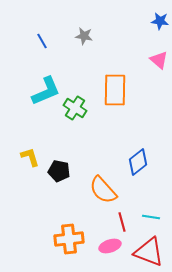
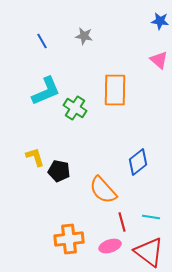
yellow L-shape: moved 5 px right
red triangle: rotated 16 degrees clockwise
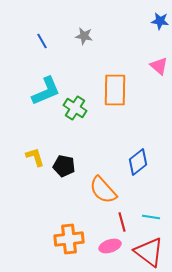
pink triangle: moved 6 px down
black pentagon: moved 5 px right, 5 px up
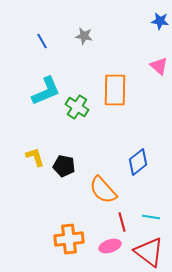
green cross: moved 2 px right, 1 px up
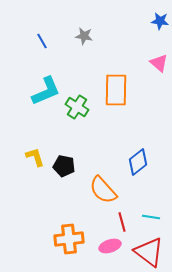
pink triangle: moved 3 px up
orange rectangle: moved 1 px right
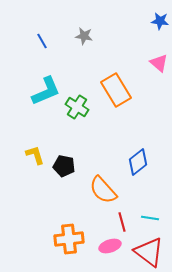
orange rectangle: rotated 32 degrees counterclockwise
yellow L-shape: moved 2 px up
cyan line: moved 1 px left, 1 px down
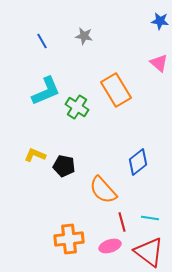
yellow L-shape: rotated 50 degrees counterclockwise
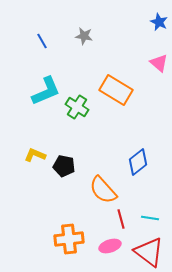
blue star: moved 1 px left, 1 px down; rotated 18 degrees clockwise
orange rectangle: rotated 28 degrees counterclockwise
red line: moved 1 px left, 3 px up
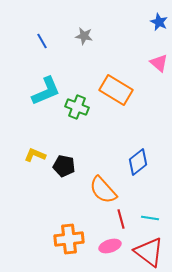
green cross: rotated 10 degrees counterclockwise
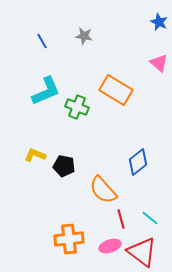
cyan line: rotated 30 degrees clockwise
red triangle: moved 7 px left
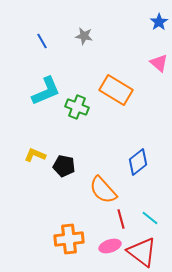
blue star: rotated 12 degrees clockwise
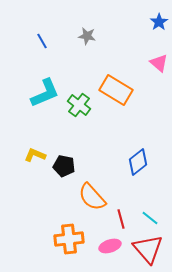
gray star: moved 3 px right
cyan L-shape: moved 1 px left, 2 px down
green cross: moved 2 px right, 2 px up; rotated 15 degrees clockwise
orange semicircle: moved 11 px left, 7 px down
red triangle: moved 6 px right, 3 px up; rotated 12 degrees clockwise
